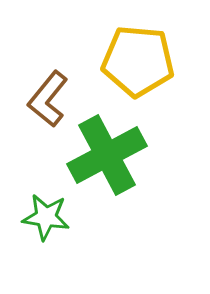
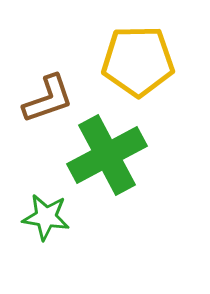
yellow pentagon: rotated 6 degrees counterclockwise
brown L-shape: rotated 148 degrees counterclockwise
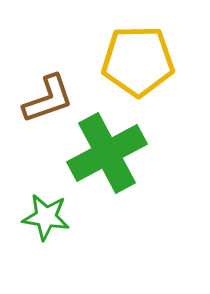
green cross: moved 2 px up
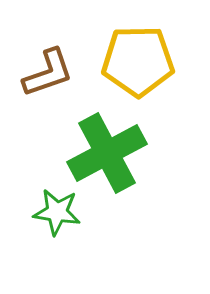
brown L-shape: moved 26 px up
green star: moved 11 px right, 5 px up
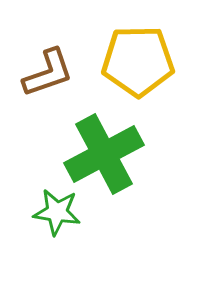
green cross: moved 3 px left, 1 px down
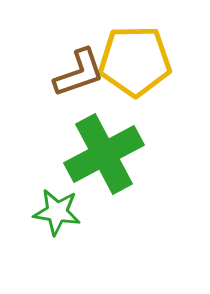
yellow pentagon: moved 3 px left
brown L-shape: moved 31 px right
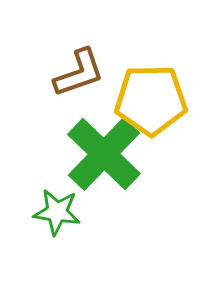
yellow pentagon: moved 16 px right, 39 px down
green cross: rotated 18 degrees counterclockwise
